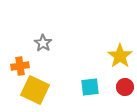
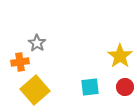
gray star: moved 6 px left
orange cross: moved 4 px up
yellow square: rotated 24 degrees clockwise
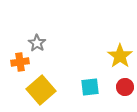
yellow square: moved 6 px right
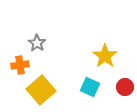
yellow star: moved 15 px left
orange cross: moved 3 px down
cyan square: rotated 30 degrees clockwise
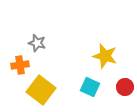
gray star: rotated 18 degrees counterclockwise
yellow star: rotated 20 degrees counterclockwise
yellow square: rotated 12 degrees counterclockwise
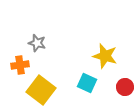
cyan square: moved 3 px left, 4 px up
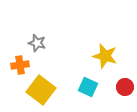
cyan square: moved 1 px right, 4 px down
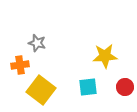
yellow star: rotated 20 degrees counterclockwise
cyan square: rotated 30 degrees counterclockwise
